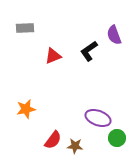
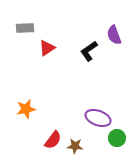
red triangle: moved 6 px left, 8 px up; rotated 12 degrees counterclockwise
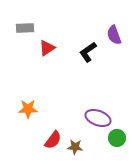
black L-shape: moved 1 px left, 1 px down
orange star: moved 2 px right; rotated 12 degrees clockwise
brown star: moved 1 px down
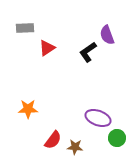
purple semicircle: moved 7 px left
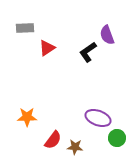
orange star: moved 1 px left, 8 px down
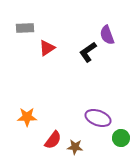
green circle: moved 4 px right
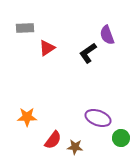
black L-shape: moved 1 px down
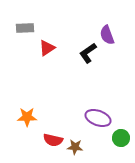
red semicircle: rotated 66 degrees clockwise
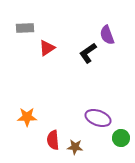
red semicircle: rotated 72 degrees clockwise
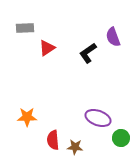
purple semicircle: moved 6 px right, 2 px down
